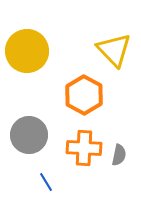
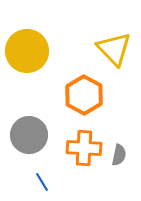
yellow triangle: moved 1 px up
blue line: moved 4 px left
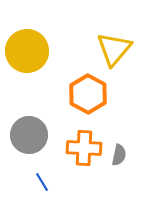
yellow triangle: rotated 24 degrees clockwise
orange hexagon: moved 4 px right, 1 px up
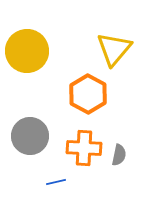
gray circle: moved 1 px right, 1 px down
blue line: moved 14 px right; rotated 72 degrees counterclockwise
